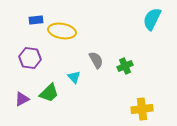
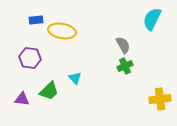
gray semicircle: moved 27 px right, 15 px up
cyan triangle: moved 1 px right, 1 px down
green trapezoid: moved 2 px up
purple triangle: rotated 35 degrees clockwise
yellow cross: moved 18 px right, 10 px up
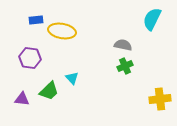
gray semicircle: rotated 48 degrees counterclockwise
cyan triangle: moved 3 px left
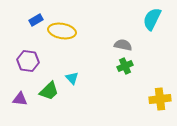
blue rectangle: rotated 24 degrees counterclockwise
purple hexagon: moved 2 px left, 3 px down
purple triangle: moved 2 px left
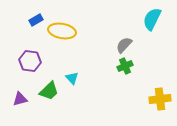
gray semicircle: moved 1 px right; rotated 60 degrees counterclockwise
purple hexagon: moved 2 px right
purple triangle: rotated 21 degrees counterclockwise
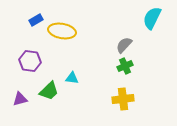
cyan semicircle: moved 1 px up
cyan triangle: rotated 40 degrees counterclockwise
yellow cross: moved 37 px left
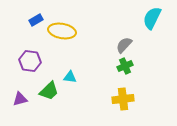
cyan triangle: moved 2 px left, 1 px up
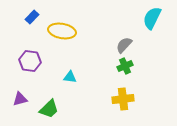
blue rectangle: moved 4 px left, 3 px up; rotated 16 degrees counterclockwise
green trapezoid: moved 18 px down
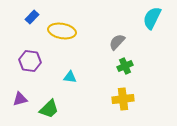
gray semicircle: moved 7 px left, 3 px up
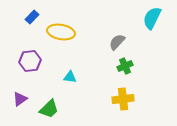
yellow ellipse: moved 1 px left, 1 px down
purple hexagon: rotated 15 degrees counterclockwise
purple triangle: rotated 21 degrees counterclockwise
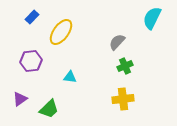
yellow ellipse: rotated 64 degrees counterclockwise
purple hexagon: moved 1 px right
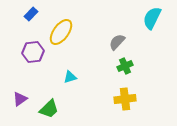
blue rectangle: moved 1 px left, 3 px up
purple hexagon: moved 2 px right, 9 px up
cyan triangle: rotated 24 degrees counterclockwise
yellow cross: moved 2 px right
